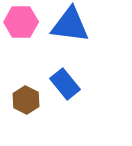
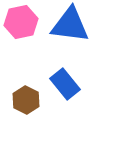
pink hexagon: rotated 12 degrees counterclockwise
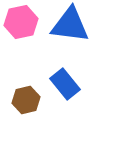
brown hexagon: rotated 20 degrees clockwise
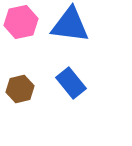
blue rectangle: moved 6 px right, 1 px up
brown hexagon: moved 6 px left, 11 px up
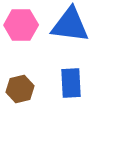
pink hexagon: moved 3 px down; rotated 12 degrees clockwise
blue rectangle: rotated 36 degrees clockwise
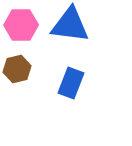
blue rectangle: rotated 24 degrees clockwise
brown hexagon: moved 3 px left, 20 px up
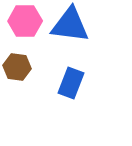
pink hexagon: moved 4 px right, 4 px up
brown hexagon: moved 2 px up; rotated 20 degrees clockwise
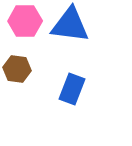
brown hexagon: moved 2 px down
blue rectangle: moved 1 px right, 6 px down
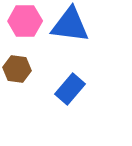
blue rectangle: moved 2 px left; rotated 20 degrees clockwise
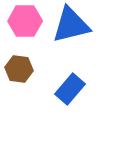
blue triangle: moved 1 px right; rotated 21 degrees counterclockwise
brown hexagon: moved 2 px right
